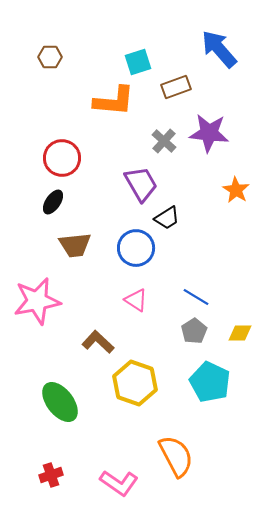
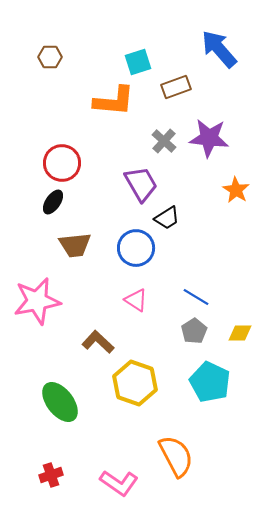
purple star: moved 5 px down
red circle: moved 5 px down
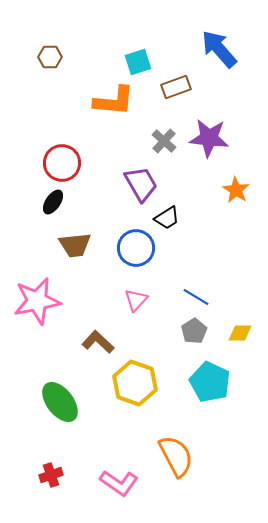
pink triangle: rotated 40 degrees clockwise
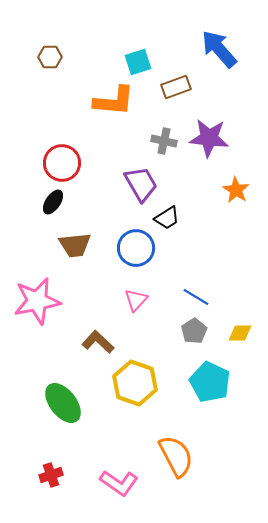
gray cross: rotated 30 degrees counterclockwise
green ellipse: moved 3 px right, 1 px down
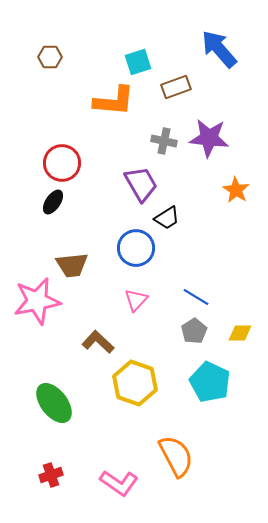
brown trapezoid: moved 3 px left, 20 px down
green ellipse: moved 9 px left
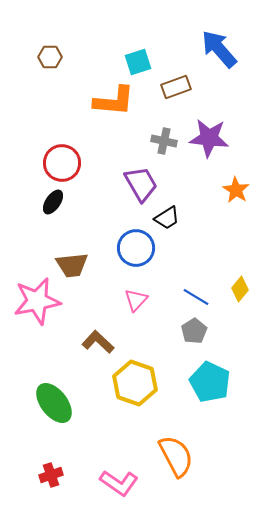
yellow diamond: moved 44 px up; rotated 50 degrees counterclockwise
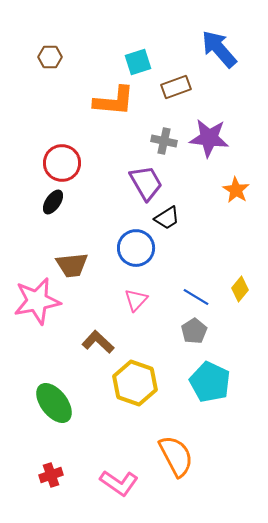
purple trapezoid: moved 5 px right, 1 px up
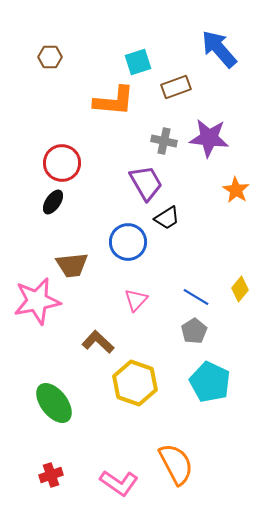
blue circle: moved 8 px left, 6 px up
orange semicircle: moved 8 px down
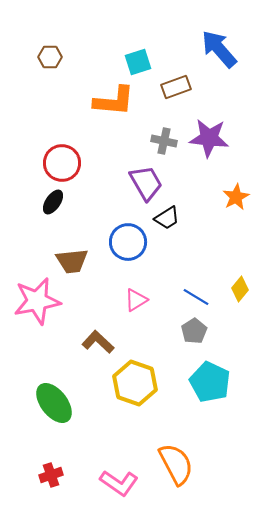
orange star: moved 7 px down; rotated 12 degrees clockwise
brown trapezoid: moved 4 px up
pink triangle: rotated 15 degrees clockwise
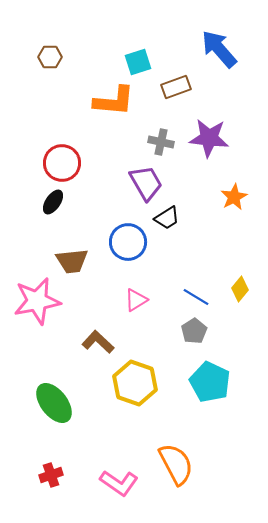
gray cross: moved 3 px left, 1 px down
orange star: moved 2 px left
